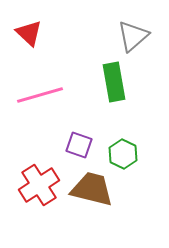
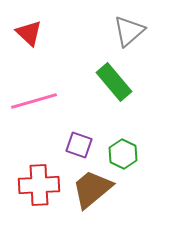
gray triangle: moved 4 px left, 5 px up
green rectangle: rotated 30 degrees counterclockwise
pink line: moved 6 px left, 6 px down
red cross: rotated 30 degrees clockwise
brown trapezoid: rotated 54 degrees counterclockwise
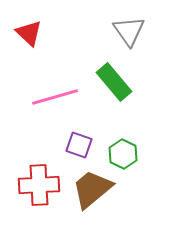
gray triangle: rotated 24 degrees counterclockwise
pink line: moved 21 px right, 4 px up
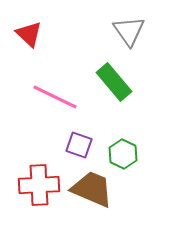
red triangle: moved 1 px down
pink line: rotated 42 degrees clockwise
brown trapezoid: rotated 63 degrees clockwise
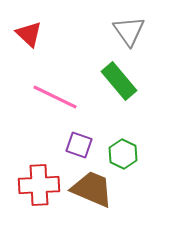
green rectangle: moved 5 px right, 1 px up
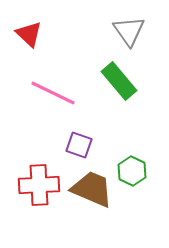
pink line: moved 2 px left, 4 px up
green hexagon: moved 9 px right, 17 px down
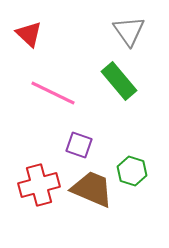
green hexagon: rotated 8 degrees counterclockwise
red cross: rotated 12 degrees counterclockwise
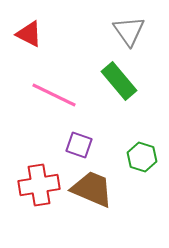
red triangle: rotated 16 degrees counterclockwise
pink line: moved 1 px right, 2 px down
green hexagon: moved 10 px right, 14 px up
red cross: rotated 6 degrees clockwise
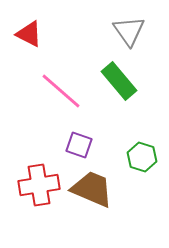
pink line: moved 7 px right, 4 px up; rotated 15 degrees clockwise
